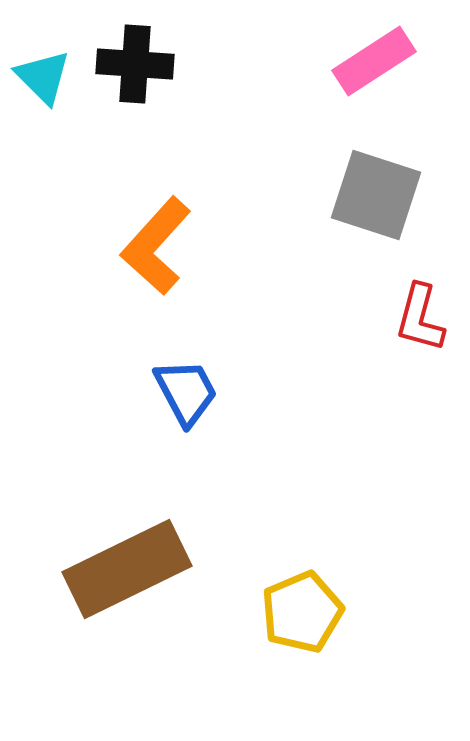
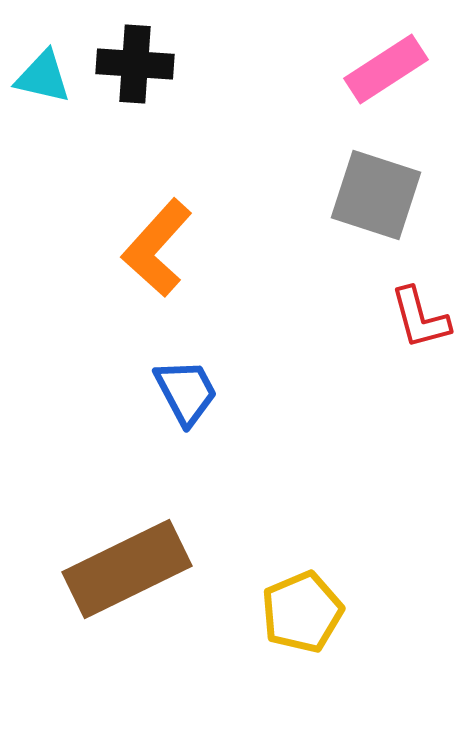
pink rectangle: moved 12 px right, 8 px down
cyan triangle: rotated 32 degrees counterclockwise
orange L-shape: moved 1 px right, 2 px down
red L-shape: rotated 30 degrees counterclockwise
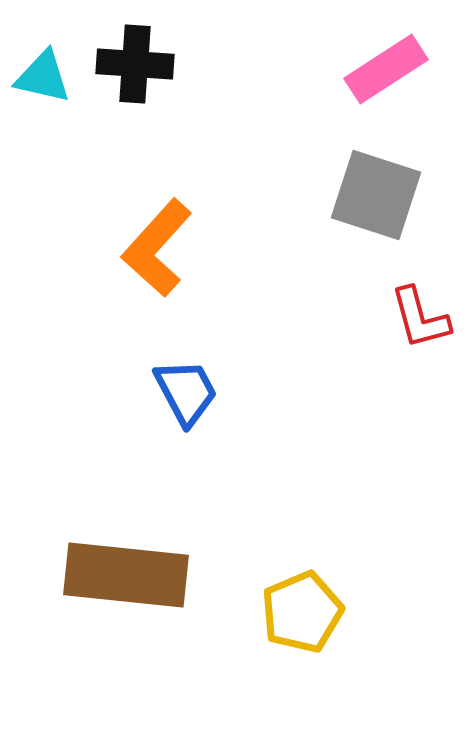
brown rectangle: moved 1 px left, 6 px down; rotated 32 degrees clockwise
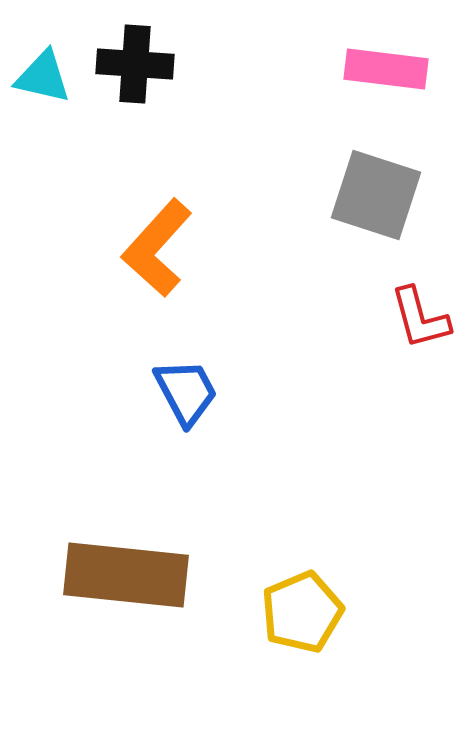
pink rectangle: rotated 40 degrees clockwise
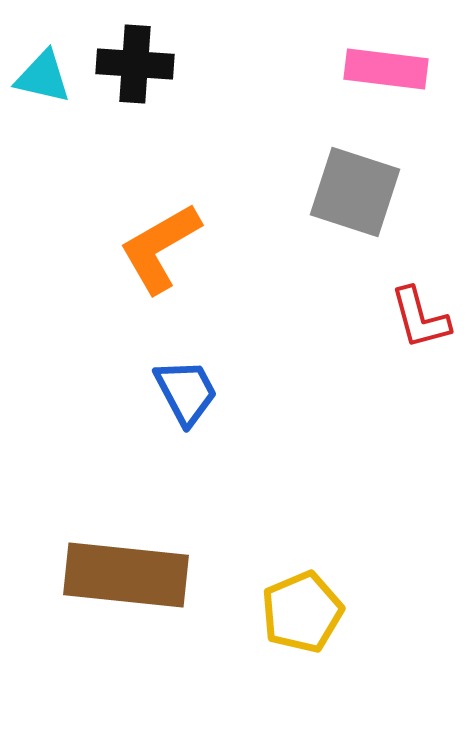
gray square: moved 21 px left, 3 px up
orange L-shape: moved 3 px right; rotated 18 degrees clockwise
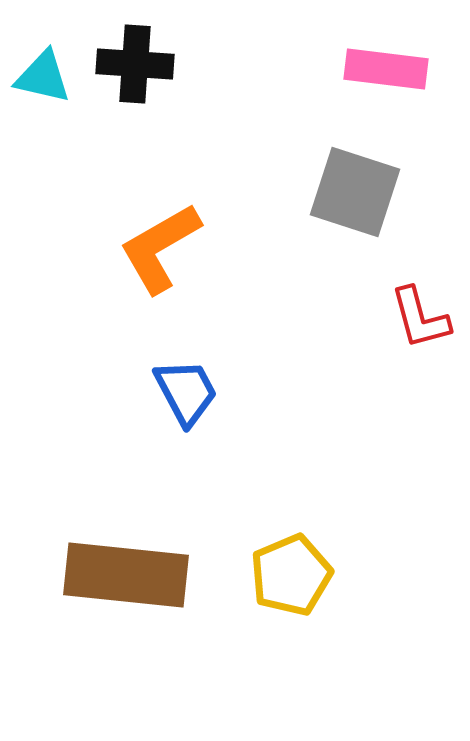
yellow pentagon: moved 11 px left, 37 px up
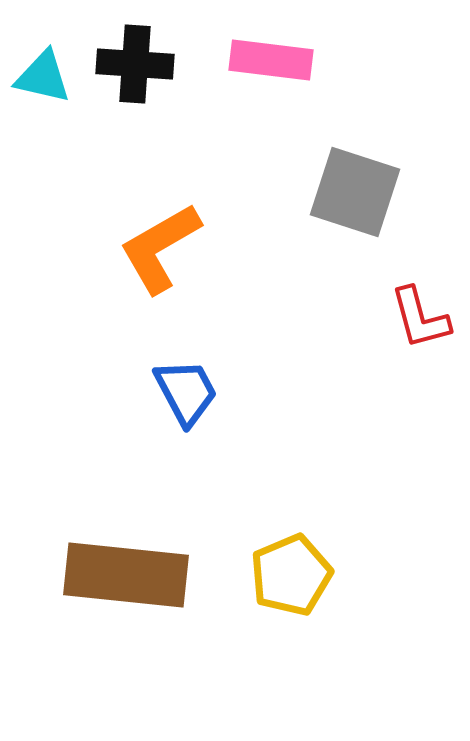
pink rectangle: moved 115 px left, 9 px up
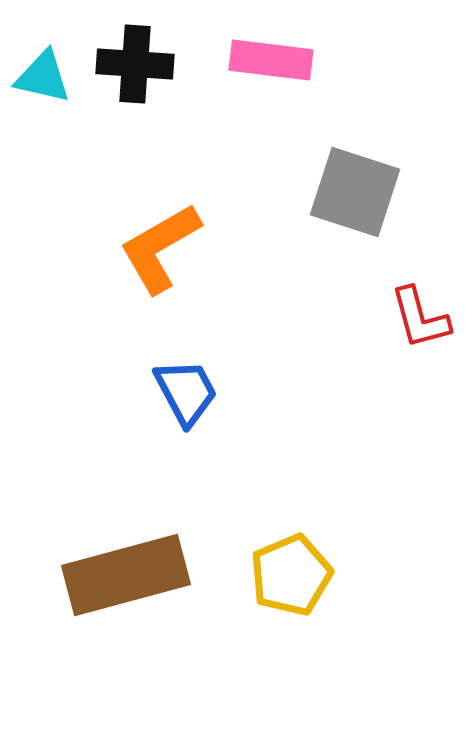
brown rectangle: rotated 21 degrees counterclockwise
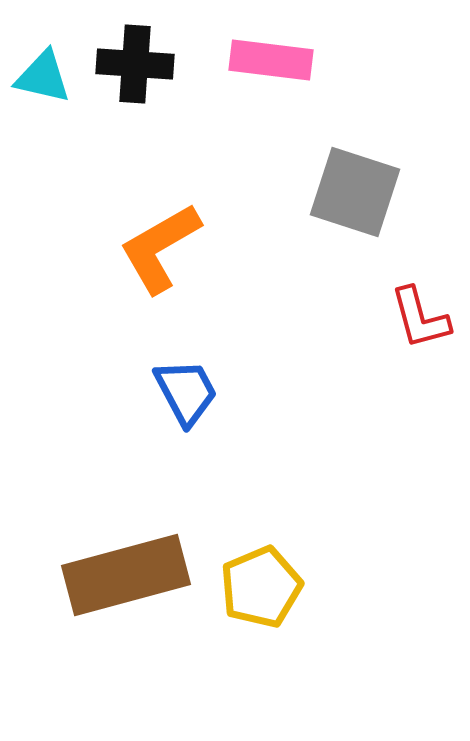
yellow pentagon: moved 30 px left, 12 px down
